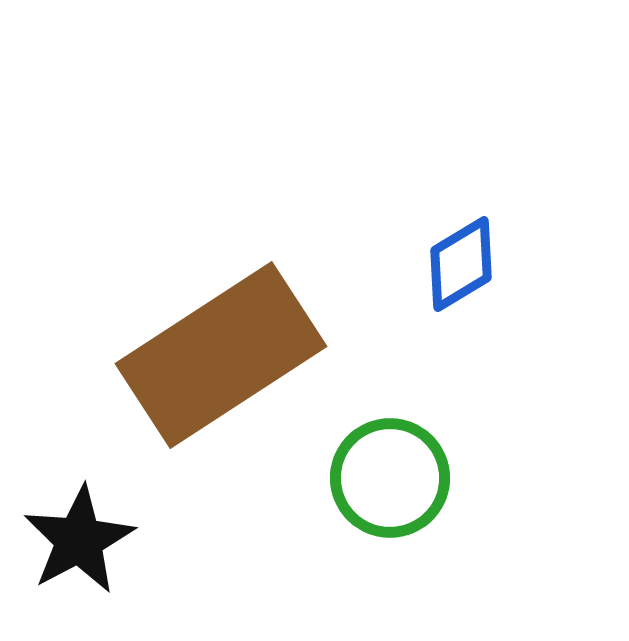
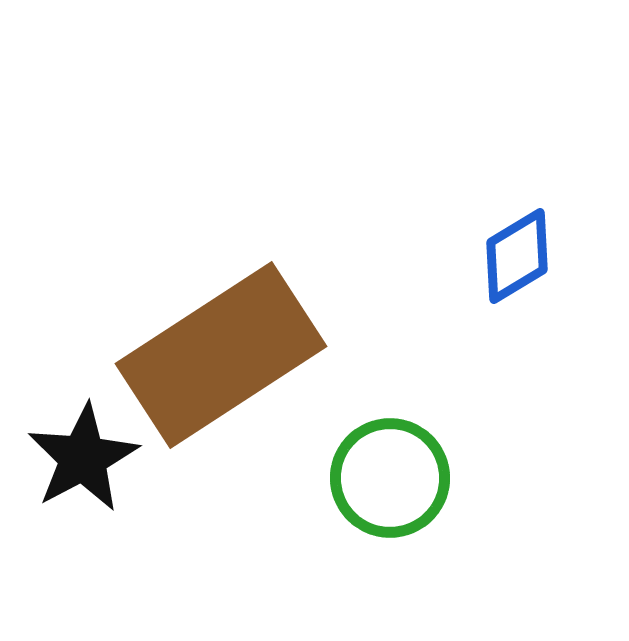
blue diamond: moved 56 px right, 8 px up
black star: moved 4 px right, 82 px up
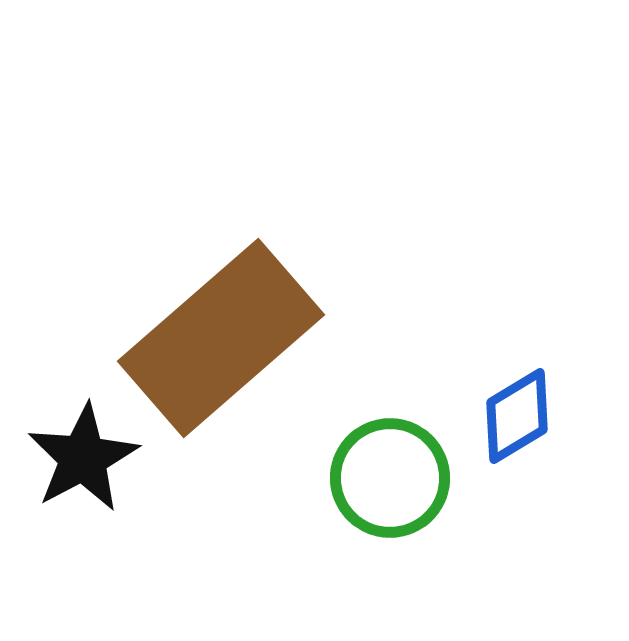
blue diamond: moved 160 px down
brown rectangle: moved 17 px up; rotated 8 degrees counterclockwise
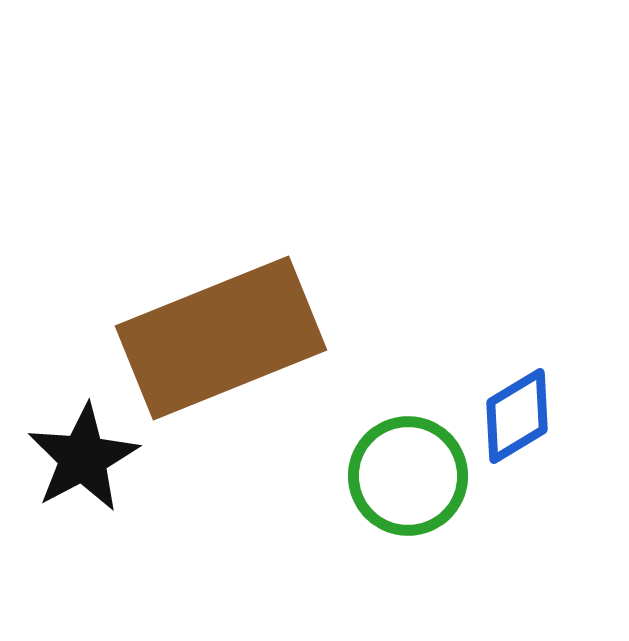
brown rectangle: rotated 19 degrees clockwise
green circle: moved 18 px right, 2 px up
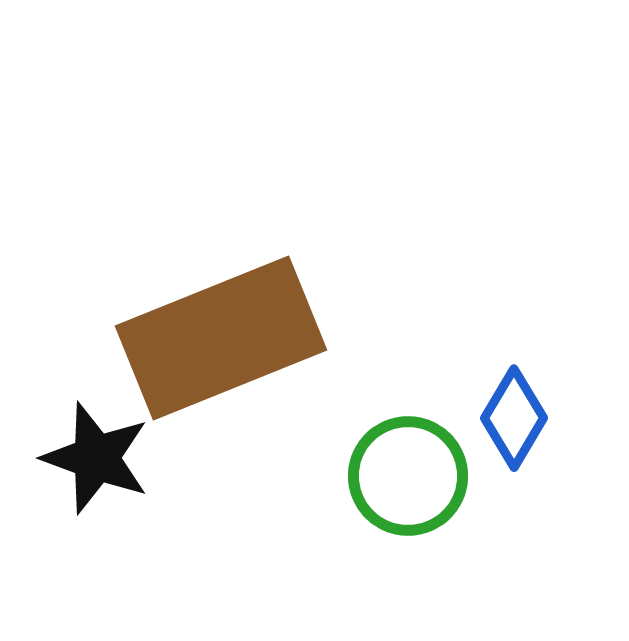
blue diamond: moved 3 px left, 2 px down; rotated 28 degrees counterclockwise
black star: moved 13 px right; rotated 24 degrees counterclockwise
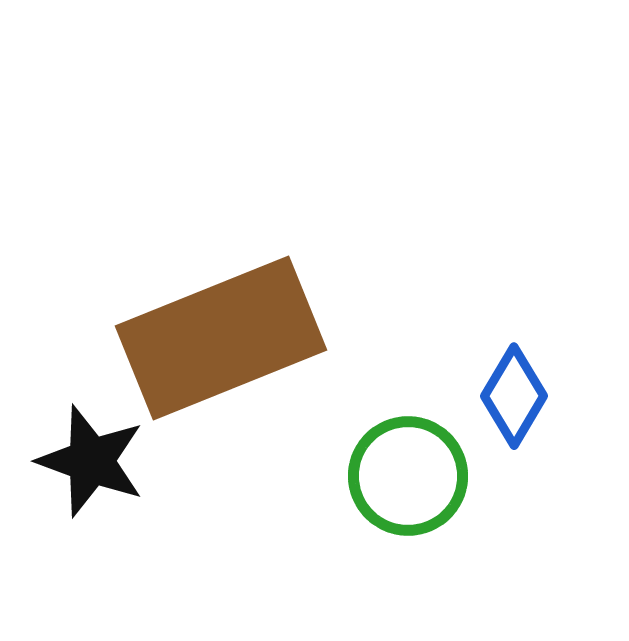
blue diamond: moved 22 px up
black star: moved 5 px left, 3 px down
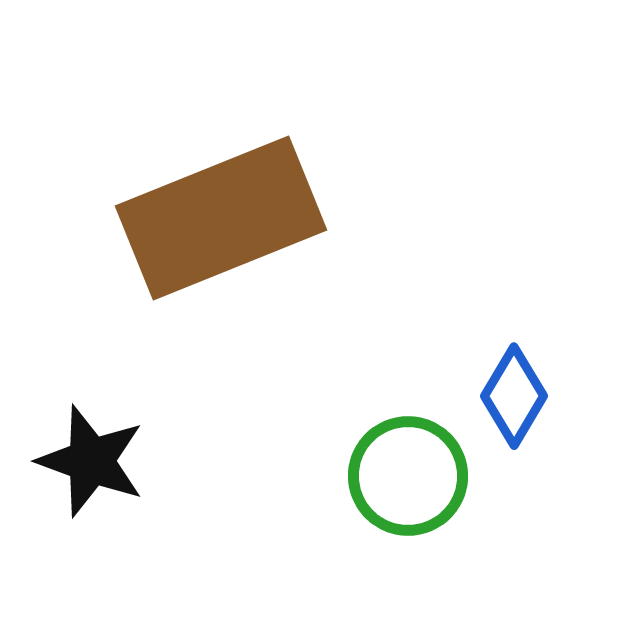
brown rectangle: moved 120 px up
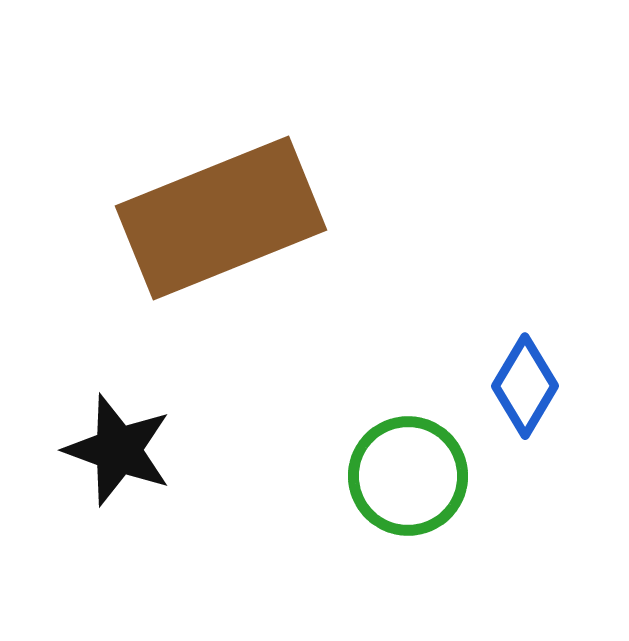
blue diamond: moved 11 px right, 10 px up
black star: moved 27 px right, 11 px up
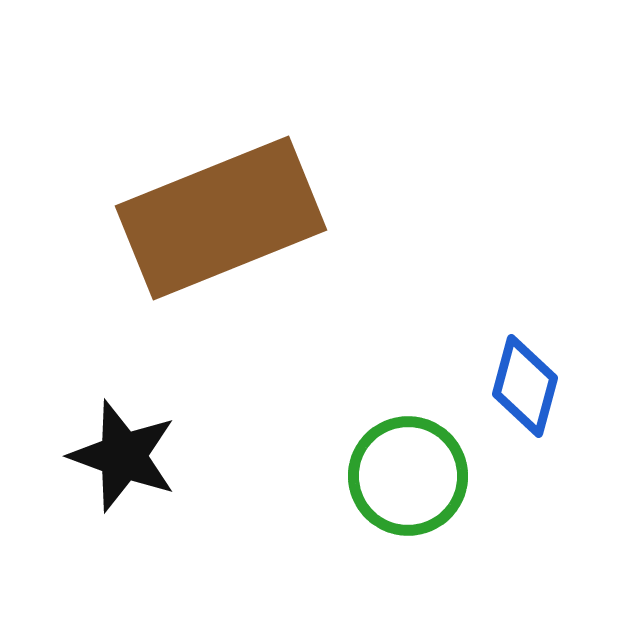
blue diamond: rotated 16 degrees counterclockwise
black star: moved 5 px right, 6 px down
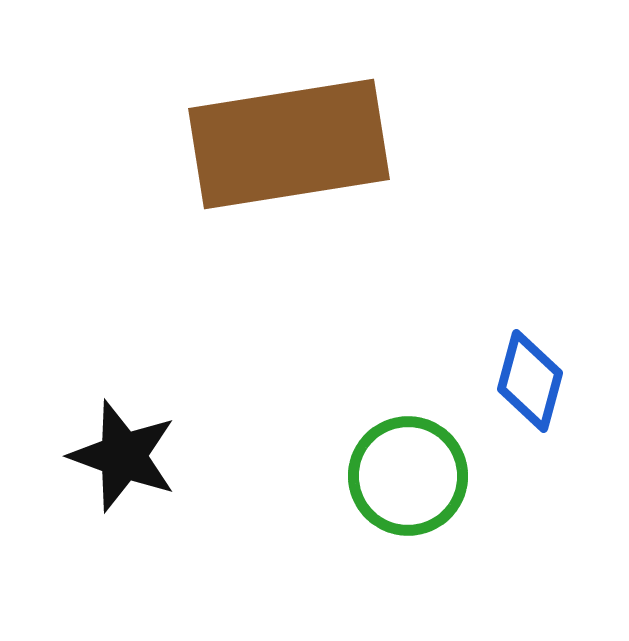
brown rectangle: moved 68 px right, 74 px up; rotated 13 degrees clockwise
blue diamond: moved 5 px right, 5 px up
